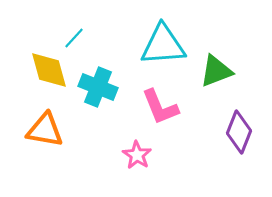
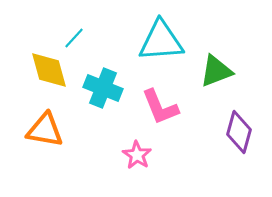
cyan triangle: moved 2 px left, 4 px up
cyan cross: moved 5 px right, 1 px down
purple diamond: rotated 6 degrees counterclockwise
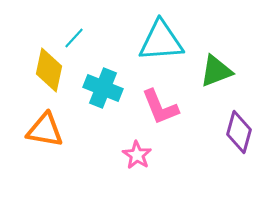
yellow diamond: rotated 27 degrees clockwise
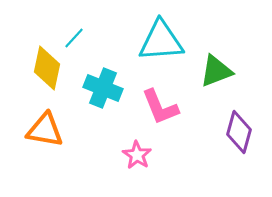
yellow diamond: moved 2 px left, 2 px up
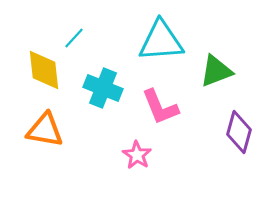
yellow diamond: moved 3 px left, 2 px down; rotated 18 degrees counterclockwise
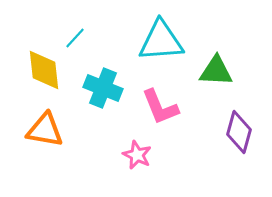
cyan line: moved 1 px right
green triangle: rotated 24 degrees clockwise
pink star: rotated 8 degrees counterclockwise
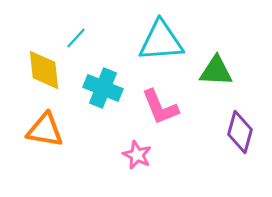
cyan line: moved 1 px right
purple diamond: moved 1 px right
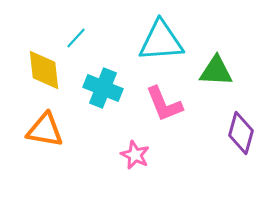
pink L-shape: moved 4 px right, 3 px up
purple diamond: moved 1 px right, 1 px down
pink star: moved 2 px left
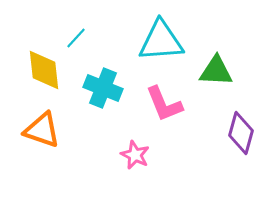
orange triangle: moved 3 px left; rotated 9 degrees clockwise
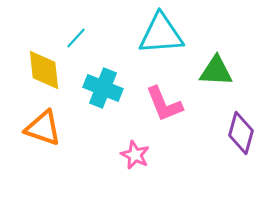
cyan triangle: moved 7 px up
orange triangle: moved 1 px right, 2 px up
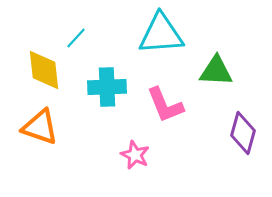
cyan cross: moved 4 px right, 1 px up; rotated 24 degrees counterclockwise
pink L-shape: moved 1 px right, 1 px down
orange triangle: moved 3 px left, 1 px up
purple diamond: moved 2 px right
